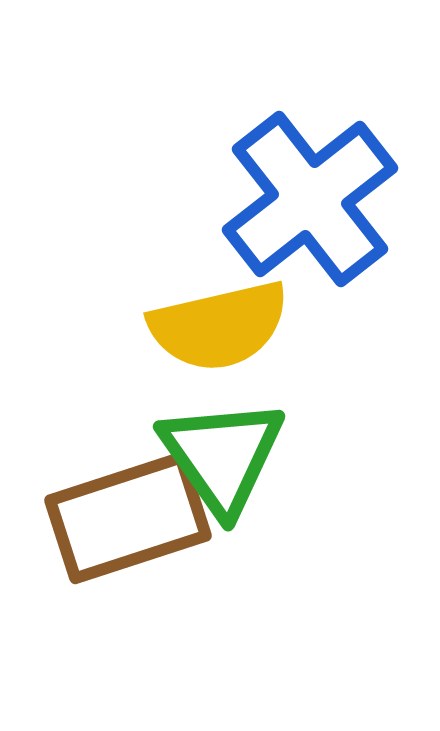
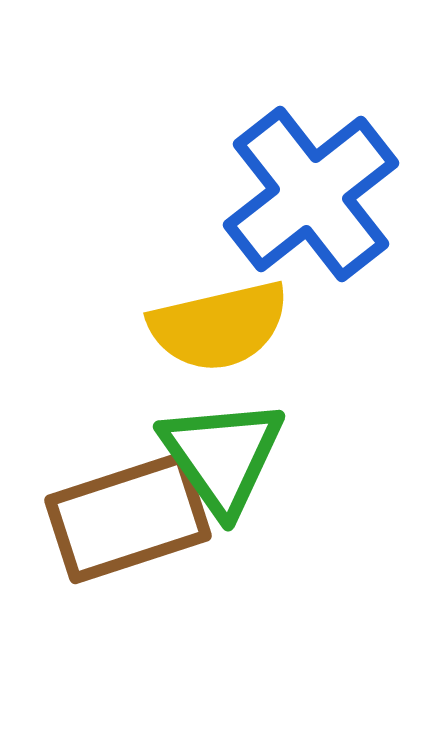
blue cross: moved 1 px right, 5 px up
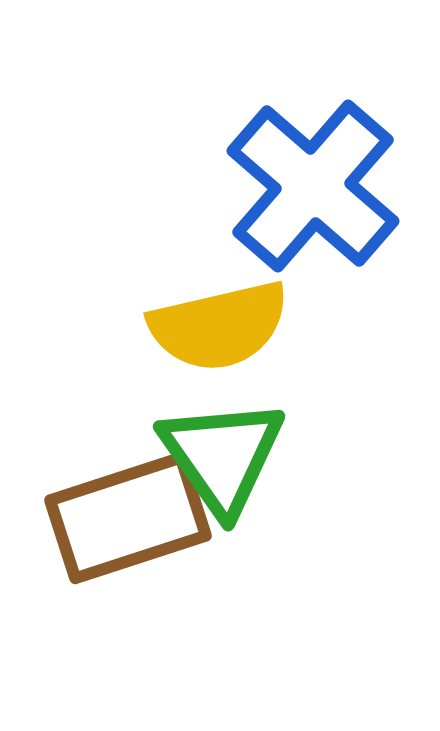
blue cross: moved 2 px right, 8 px up; rotated 11 degrees counterclockwise
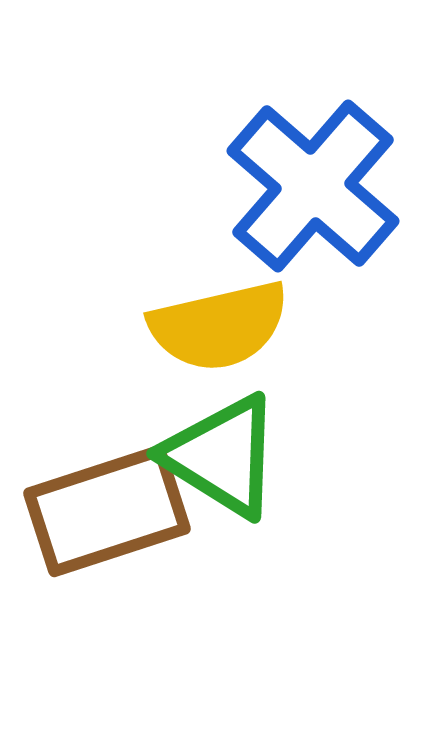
green triangle: rotated 23 degrees counterclockwise
brown rectangle: moved 21 px left, 7 px up
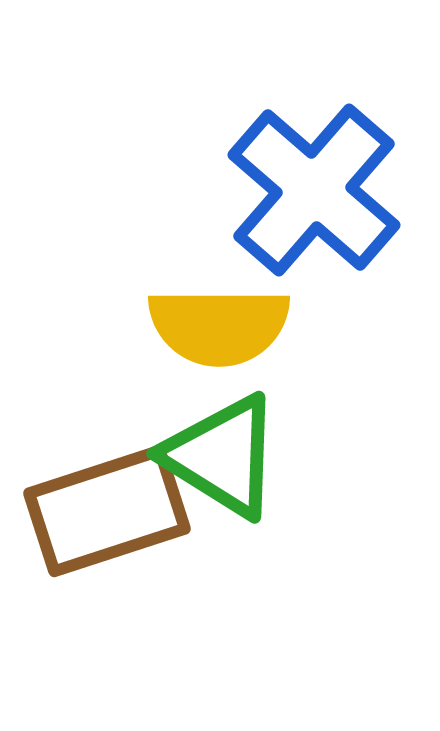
blue cross: moved 1 px right, 4 px down
yellow semicircle: rotated 13 degrees clockwise
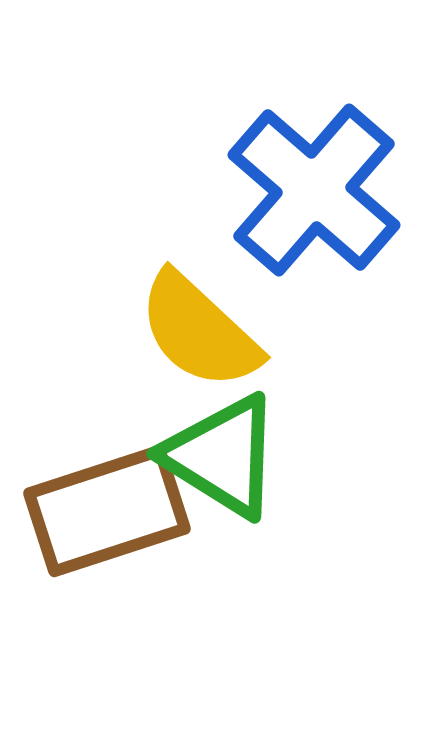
yellow semicircle: moved 20 px left, 5 px down; rotated 43 degrees clockwise
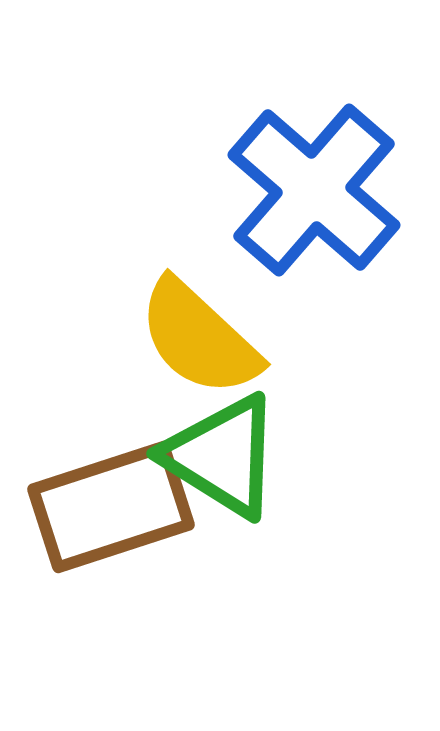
yellow semicircle: moved 7 px down
brown rectangle: moved 4 px right, 4 px up
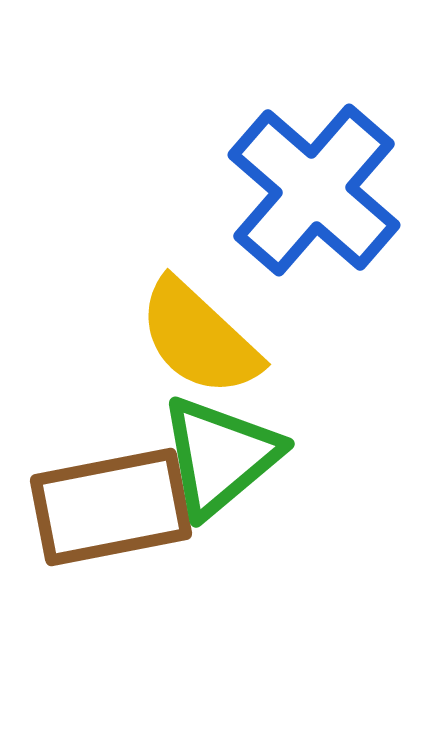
green triangle: moved 2 px left; rotated 48 degrees clockwise
brown rectangle: rotated 7 degrees clockwise
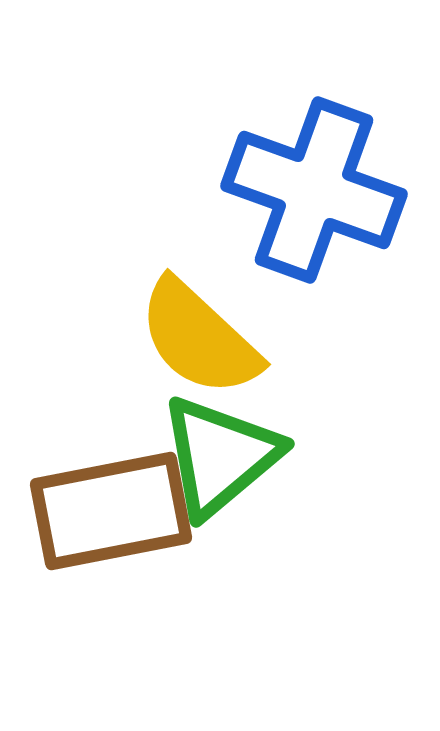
blue cross: rotated 21 degrees counterclockwise
brown rectangle: moved 4 px down
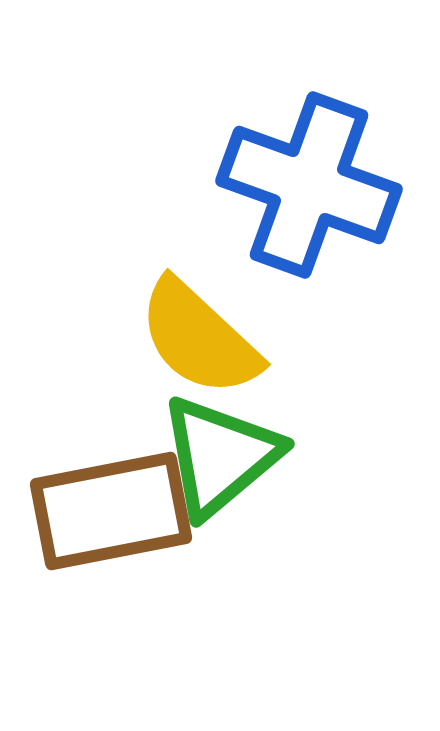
blue cross: moved 5 px left, 5 px up
